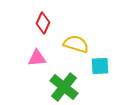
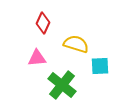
green cross: moved 2 px left, 2 px up
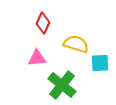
cyan square: moved 3 px up
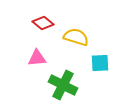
red diamond: rotated 75 degrees counterclockwise
yellow semicircle: moved 7 px up
green cross: moved 1 px right; rotated 12 degrees counterclockwise
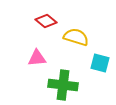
red diamond: moved 3 px right, 2 px up
cyan square: rotated 18 degrees clockwise
green cross: rotated 20 degrees counterclockwise
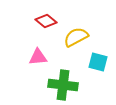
yellow semicircle: rotated 45 degrees counterclockwise
pink triangle: moved 1 px right, 1 px up
cyan square: moved 2 px left, 1 px up
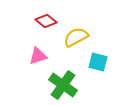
pink triangle: moved 1 px up; rotated 12 degrees counterclockwise
green cross: rotated 28 degrees clockwise
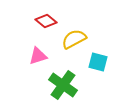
yellow semicircle: moved 2 px left, 2 px down
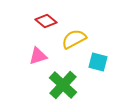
green cross: rotated 8 degrees clockwise
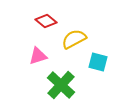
green cross: moved 2 px left
